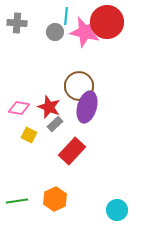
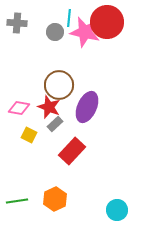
cyan line: moved 3 px right, 2 px down
brown circle: moved 20 px left, 1 px up
purple ellipse: rotated 8 degrees clockwise
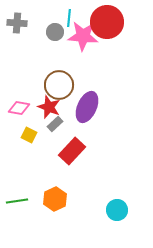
pink star: moved 2 px left, 4 px down; rotated 8 degrees counterclockwise
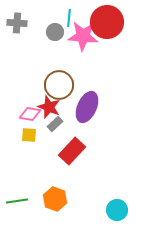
pink diamond: moved 11 px right, 6 px down
yellow square: rotated 21 degrees counterclockwise
orange hexagon: rotated 15 degrees counterclockwise
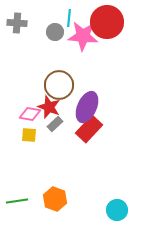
red rectangle: moved 17 px right, 22 px up
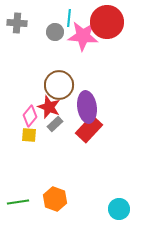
purple ellipse: rotated 32 degrees counterclockwise
pink diamond: moved 2 px down; rotated 60 degrees counterclockwise
green line: moved 1 px right, 1 px down
cyan circle: moved 2 px right, 1 px up
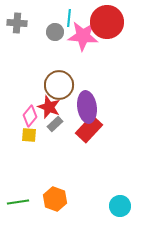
cyan circle: moved 1 px right, 3 px up
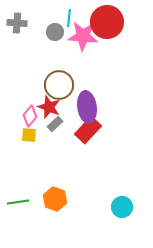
red rectangle: moved 1 px left, 1 px down
cyan circle: moved 2 px right, 1 px down
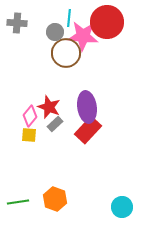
brown circle: moved 7 px right, 32 px up
